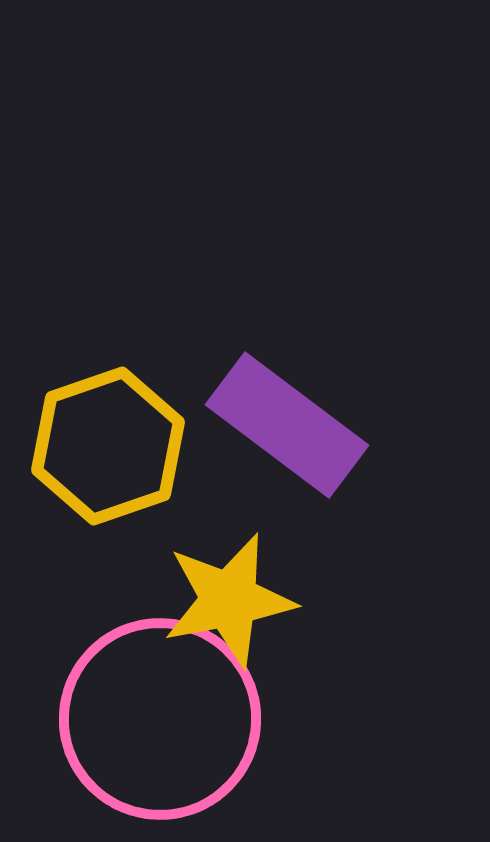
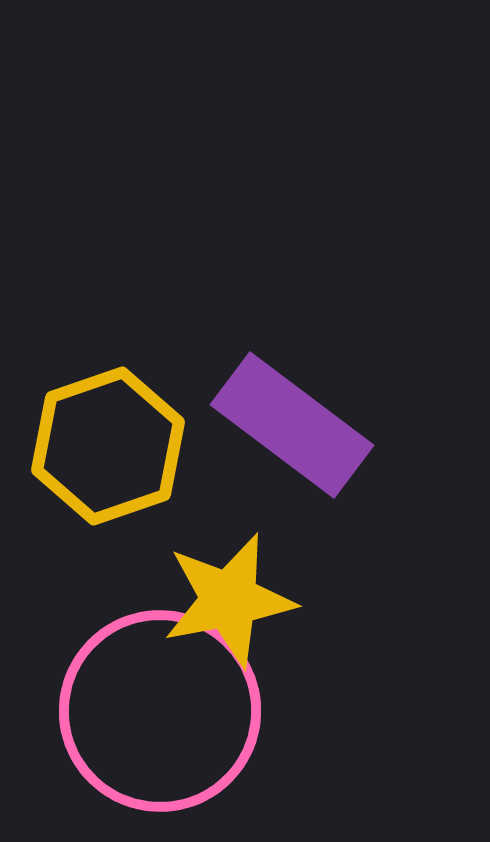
purple rectangle: moved 5 px right
pink circle: moved 8 px up
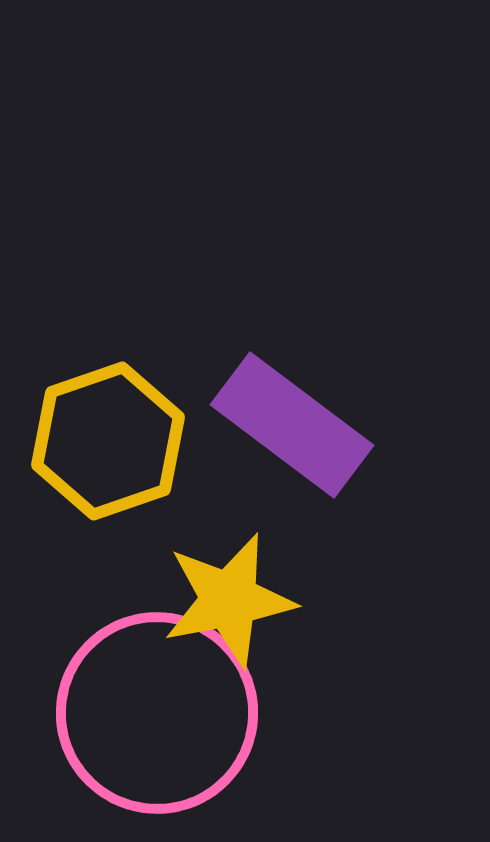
yellow hexagon: moved 5 px up
pink circle: moved 3 px left, 2 px down
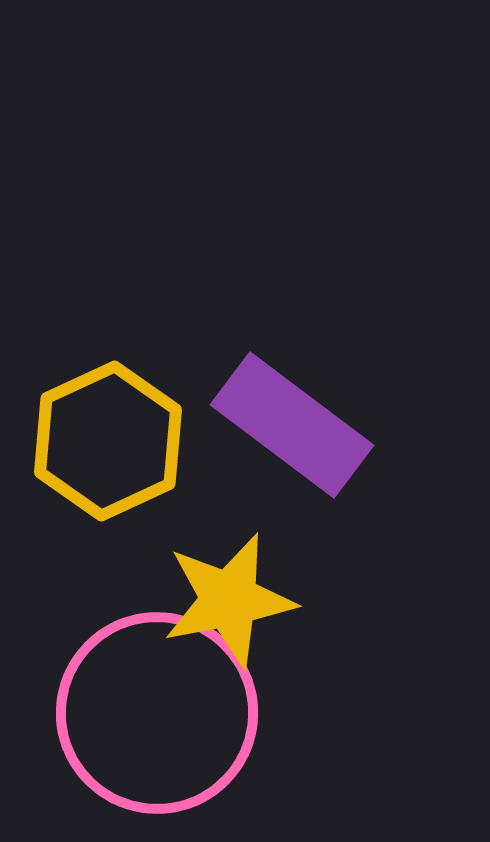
yellow hexagon: rotated 6 degrees counterclockwise
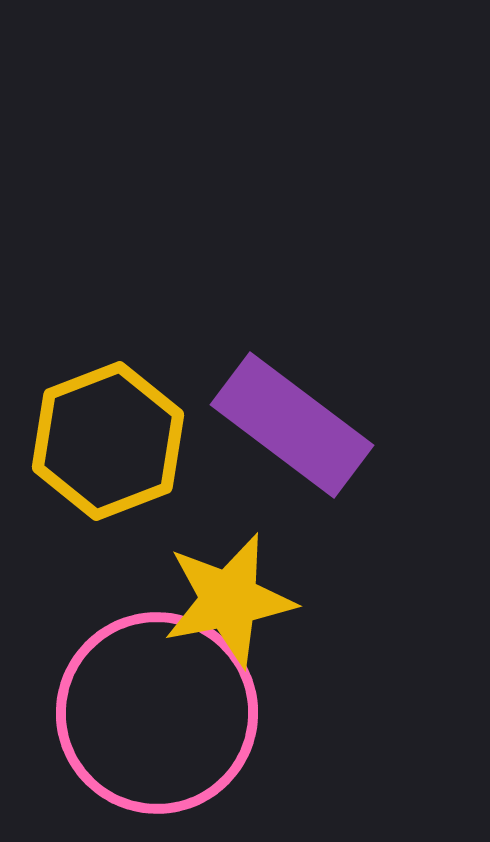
yellow hexagon: rotated 4 degrees clockwise
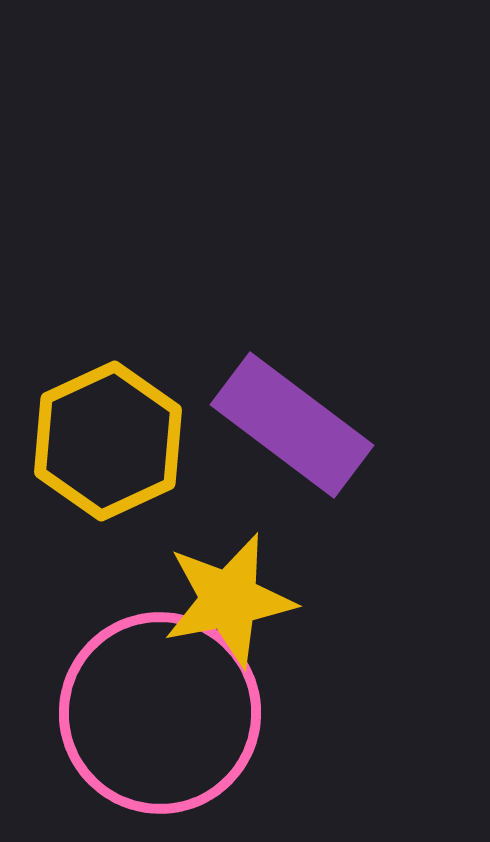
yellow hexagon: rotated 4 degrees counterclockwise
pink circle: moved 3 px right
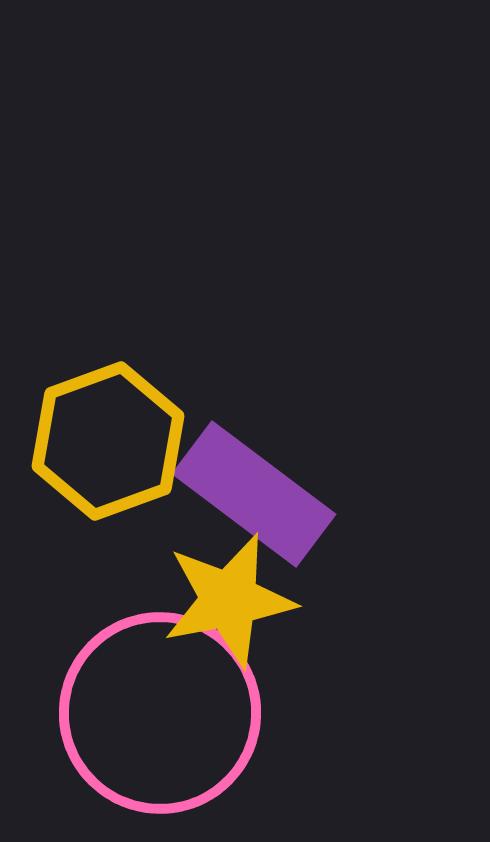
purple rectangle: moved 38 px left, 69 px down
yellow hexagon: rotated 5 degrees clockwise
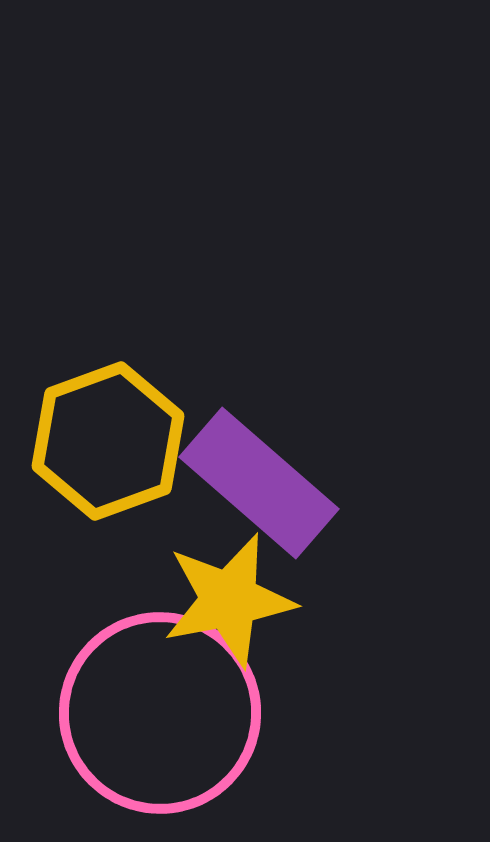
purple rectangle: moved 5 px right, 11 px up; rotated 4 degrees clockwise
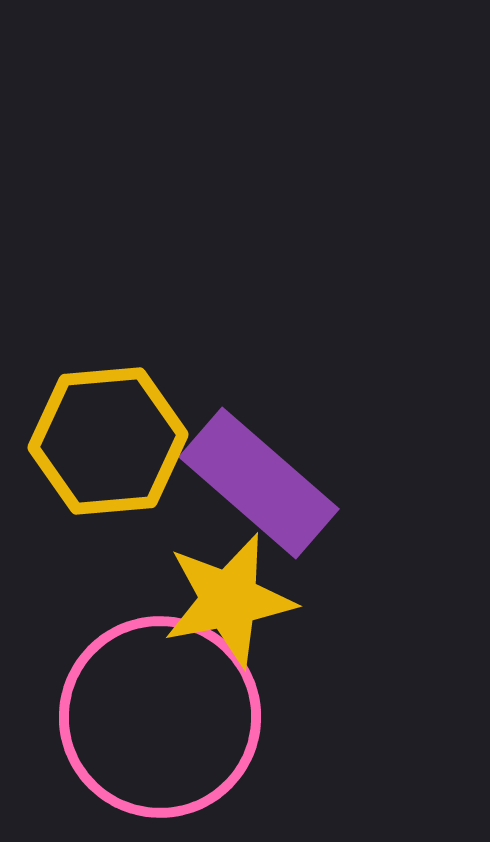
yellow hexagon: rotated 15 degrees clockwise
pink circle: moved 4 px down
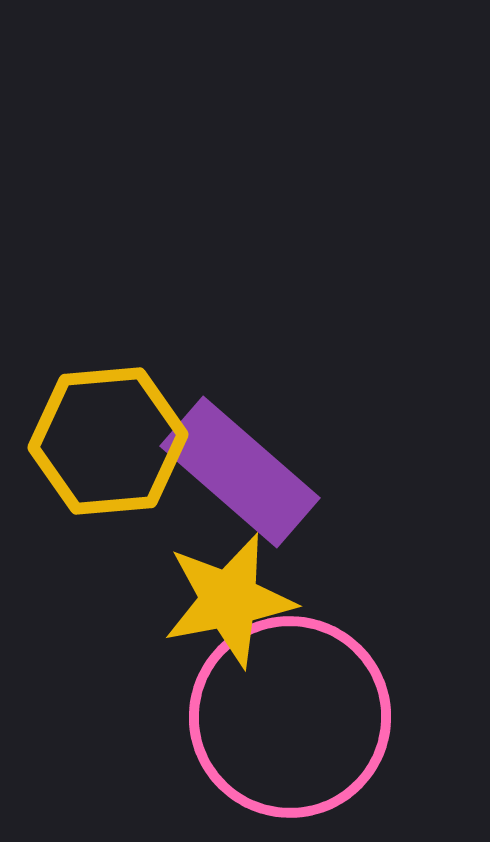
purple rectangle: moved 19 px left, 11 px up
pink circle: moved 130 px right
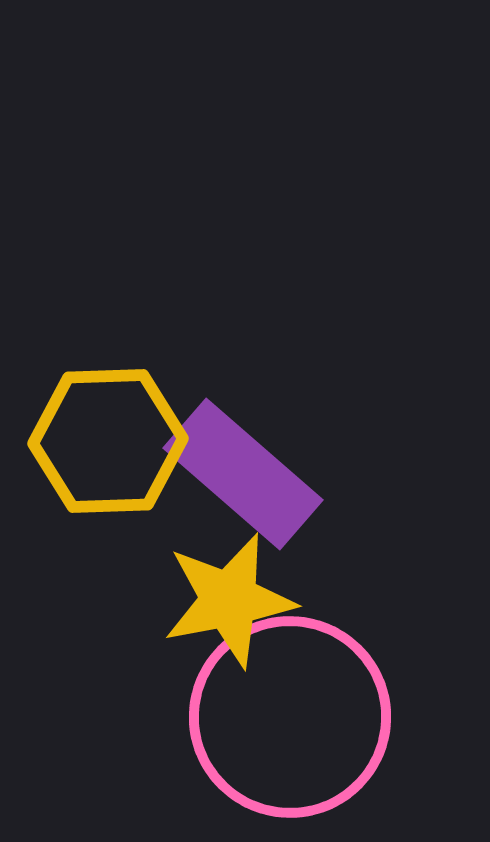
yellow hexagon: rotated 3 degrees clockwise
purple rectangle: moved 3 px right, 2 px down
